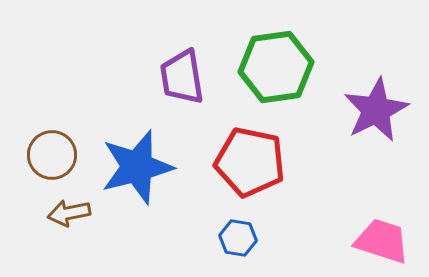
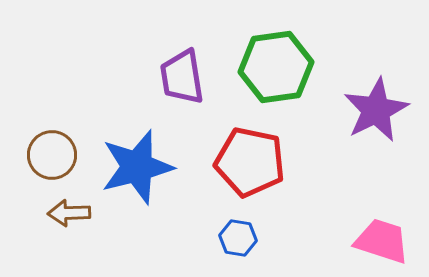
brown arrow: rotated 9 degrees clockwise
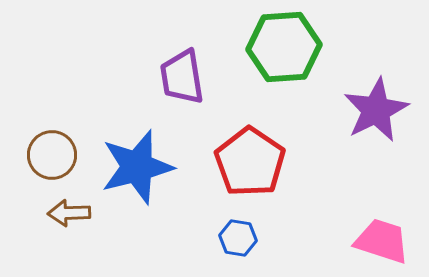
green hexagon: moved 8 px right, 20 px up; rotated 4 degrees clockwise
red pentagon: rotated 22 degrees clockwise
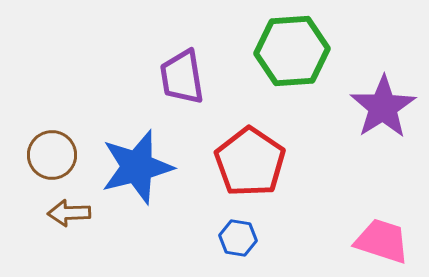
green hexagon: moved 8 px right, 4 px down
purple star: moved 7 px right, 3 px up; rotated 6 degrees counterclockwise
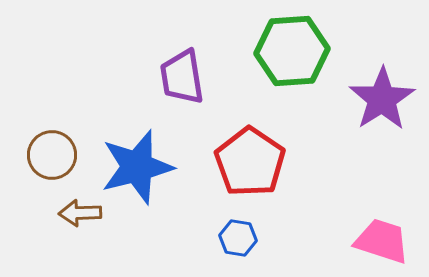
purple star: moved 1 px left, 8 px up
brown arrow: moved 11 px right
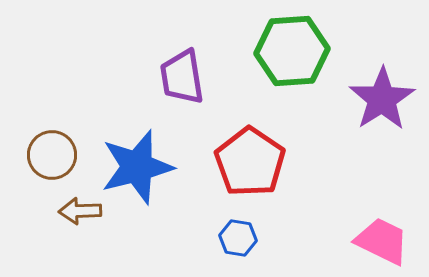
brown arrow: moved 2 px up
pink trapezoid: rotated 8 degrees clockwise
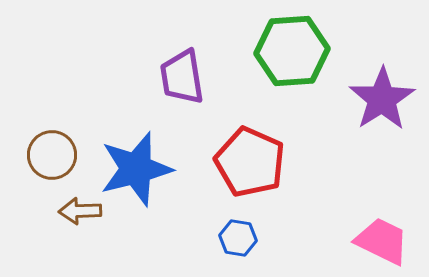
red pentagon: rotated 10 degrees counterclockwise
blue star: moved 1 px left, 2 px down
